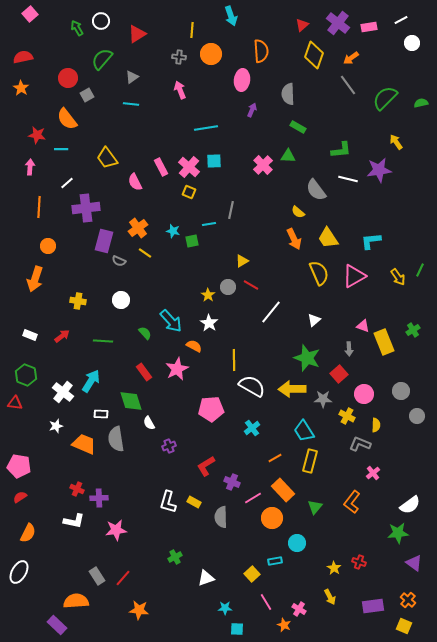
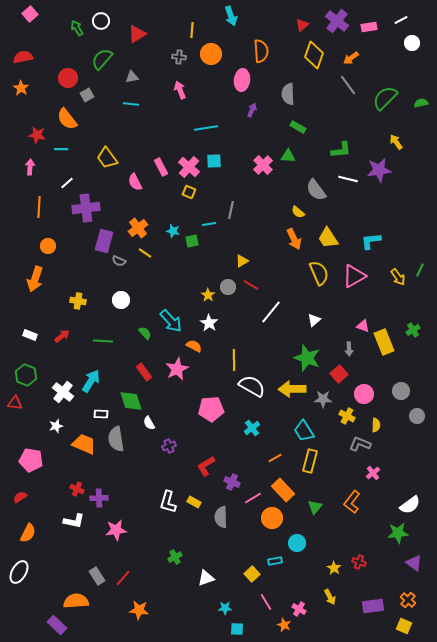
purple cross at (338, 23): moved 1 px left, 2 px up
gray triangle at (132, 77): rotated 24 degrees clockwise
pink pentagon at (19, 466): moved 12 px right, 6 px up
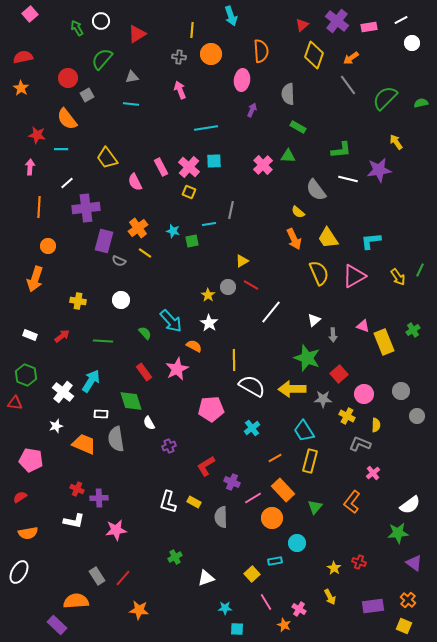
gray arrow at (349, 349): moved 16 px left, 14 px up
orange semicircle at (28, 533): rotated 54 degrees clockwise
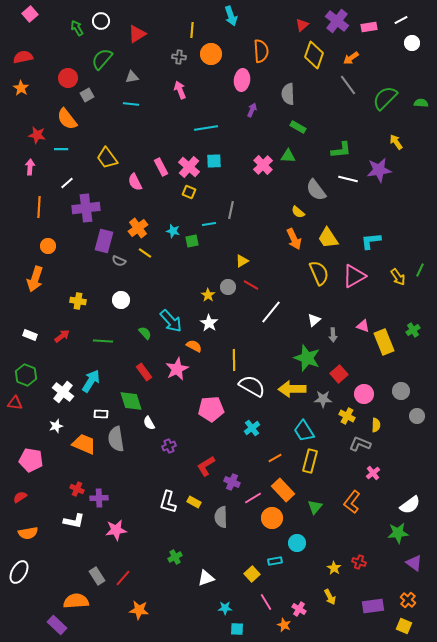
green semicircle at (421, 103): rotated 16 degrees clockwise
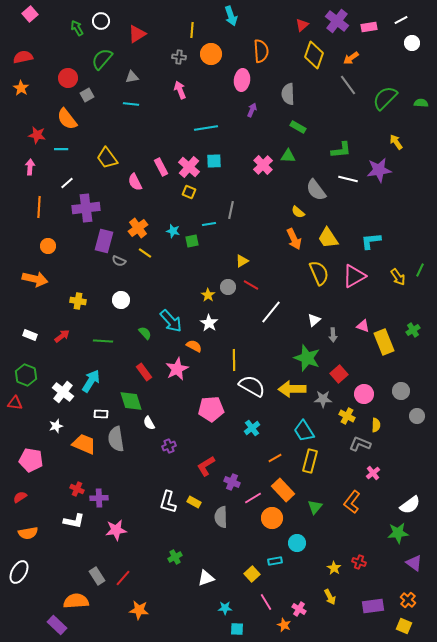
orange arrow at (35, 279): rotated 95 degrees counterclockwise
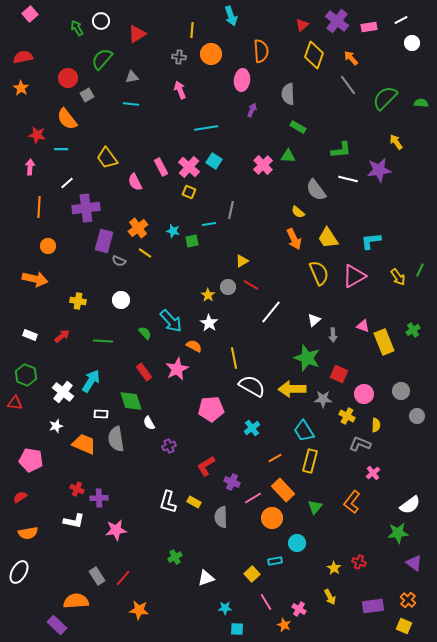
orange arrow at (351, 58): rotated 84 degrees clockwise
cyan square at (214, 161): rotated 35 degrees clockwise
yellow line at (234, 360): moved 2 px up; rotated 10 degrees counterclockwise
red square at (339, 374): rotated 24 degrees counterclockwise
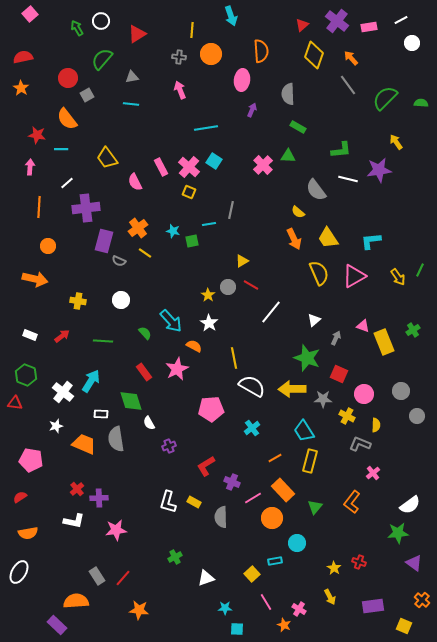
gray arrow at (333, 335): moved 3 px right, 3 px down; rotated 152 degrees counterclockwise
red cross at (77, 489): rotated 24 degrees clockwise
orange cross at (408, 600): moved 14 px right
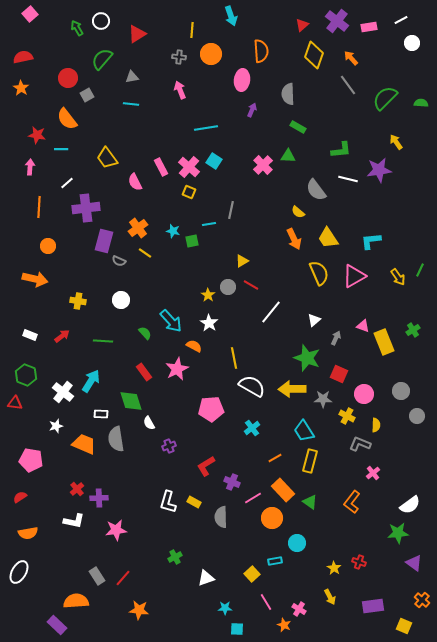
green triangle at (315, 507): moved 5 px left, 5 px up; rotated 35 degrees counterclockwise
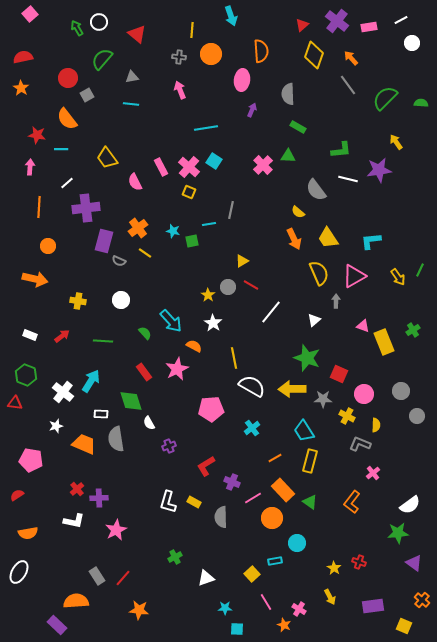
white circle at (101, 21): moved 2 px left, 1 px down
red triangle at (137, 34): rotated 48 degrees counterclockwise
white star at (209, 323): moved 4 px right
gray arrow at (336, 338): moved 37 px up; rotated 24 degrees counterclockwise
red semicircle at (20, 497): moved 3 px left, 2 px up
pink star at (116, 530): rotated 20 degrees counterclockwise
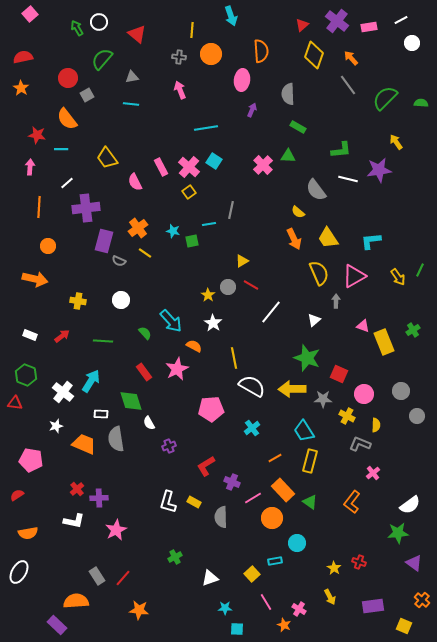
yellow square at (189, 192): rotated 32 degrees clockwise
white triangle at (206, 578): moved 4 px right
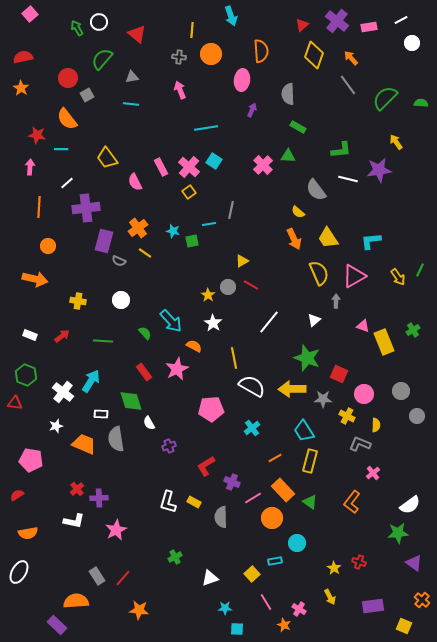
white line at (271, 312): moved 2 px left, 10 px down
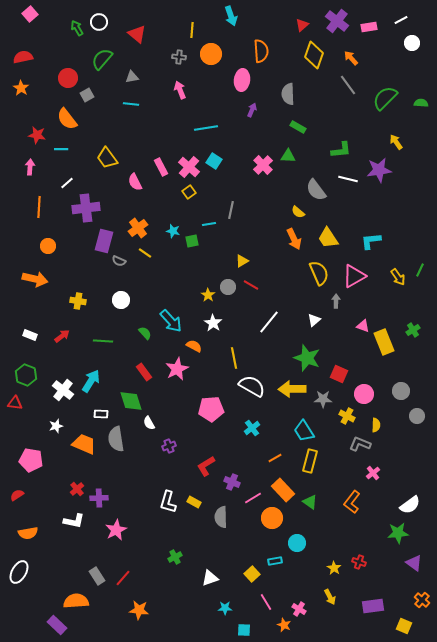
white cross at (63, 392): moved 2 px up
cyan square at (237, 629): moved 7 px right, 1 px down
